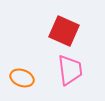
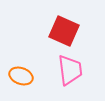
orange ellipse: moved 1 px left, 2 px up
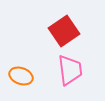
red square: rotated 32 degrees clockwise
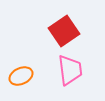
orange ellipse: rotated 45 degrees counterclockwise
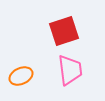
red square: rotated 16 degrees clockwise
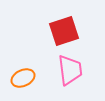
orange ellipse: moved 2 px right, 2 px down
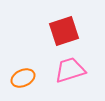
pink trapezoid: rotated 100 degrees counterclockwise
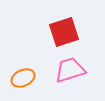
red square: moved 1 px down
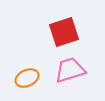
orange ellipse: moved 4 px right
